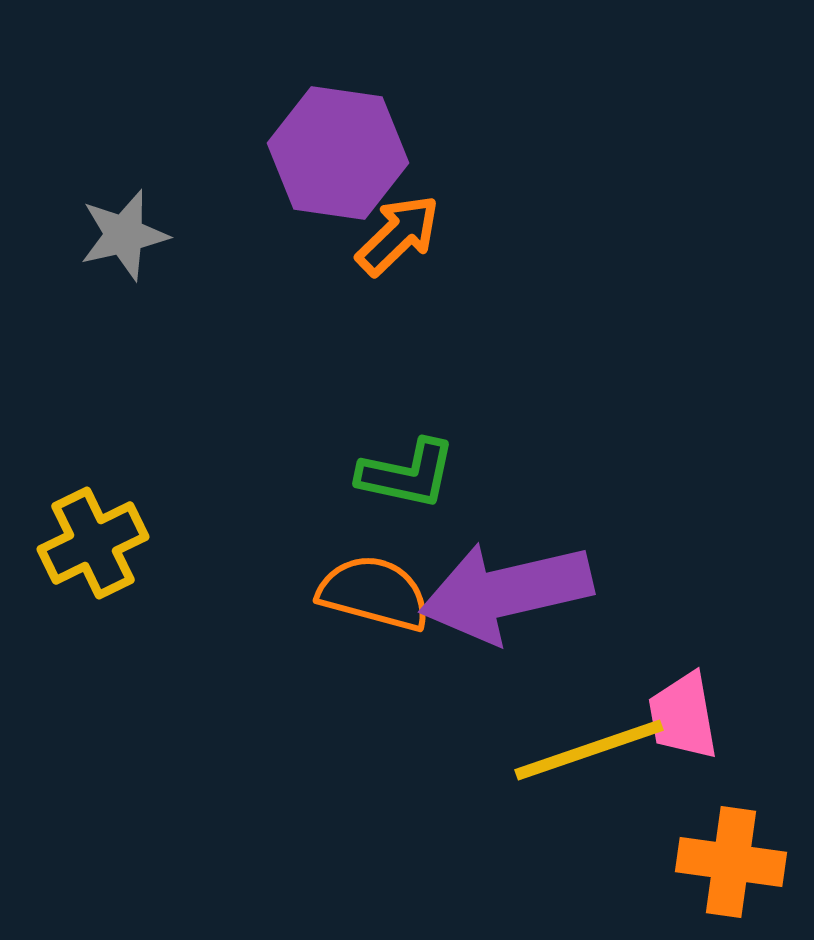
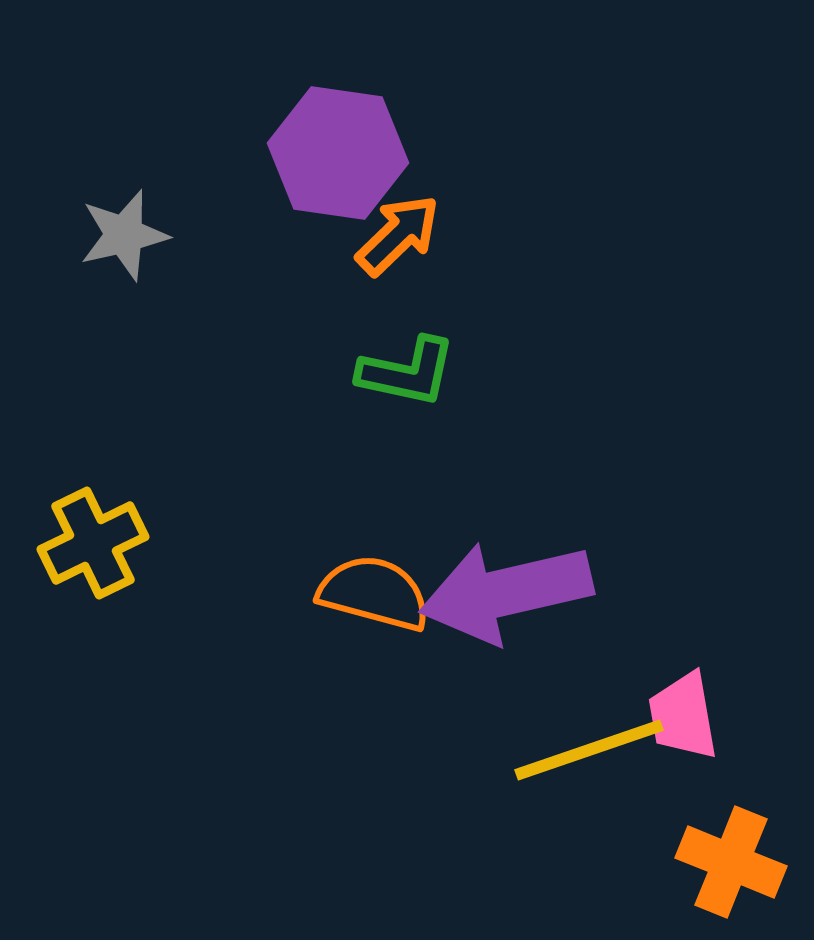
green L-shape: moved 102 px up
orange cross: rotated 14 degrees clockwise
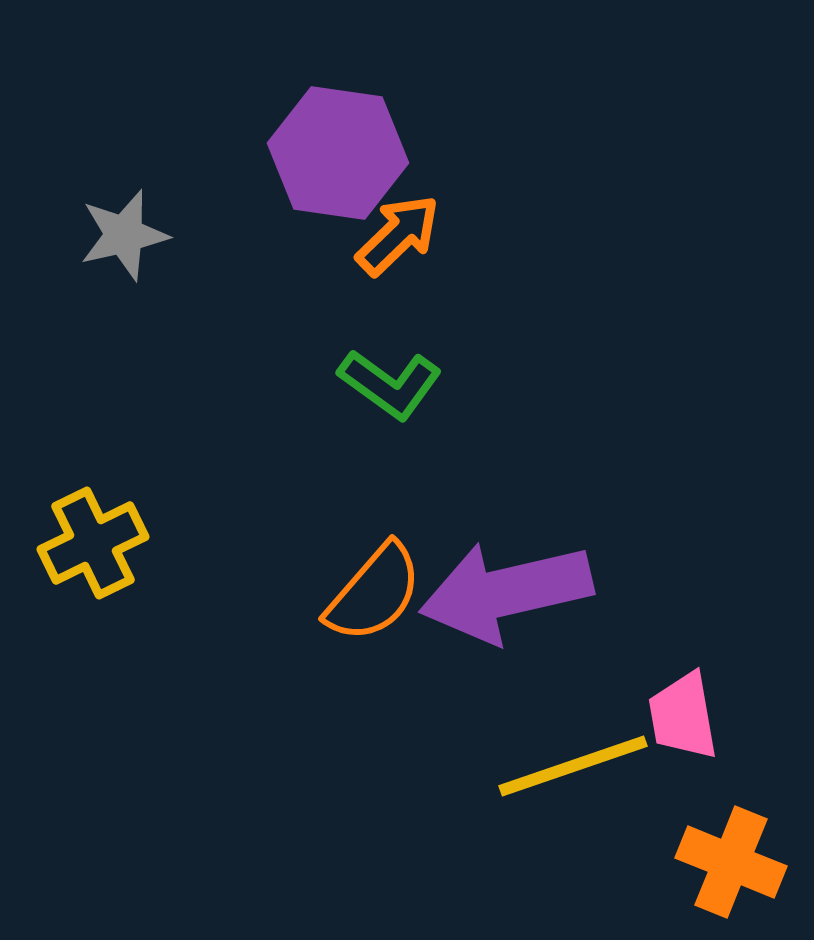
green L-shape: moved 17 px left, 12 px down; rotated 24 degrees clockwise
orange semicircle: rotated 116 degrees clockwise
yellow line: moved 16 px left, 16 px down
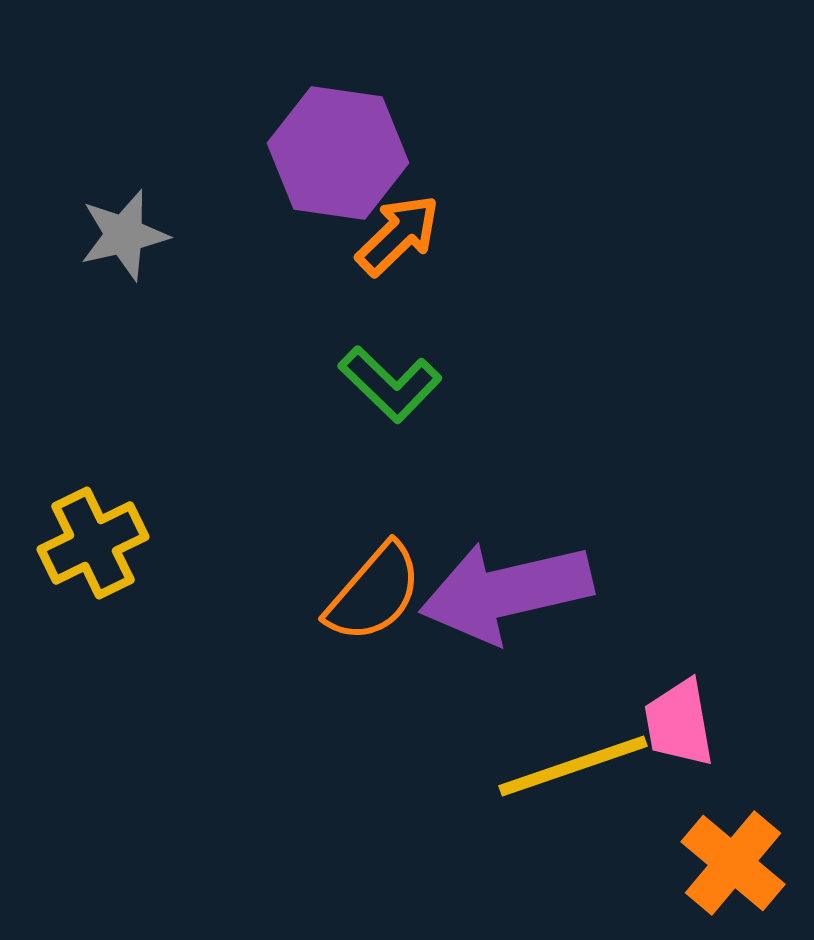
green L-shape: rotated 8 degrees clockwise
pink trapezoid: moved 4 px left, 7 px down
orange cross: moved 2 px right, 1 px down; rotated 18 degrees clockwise
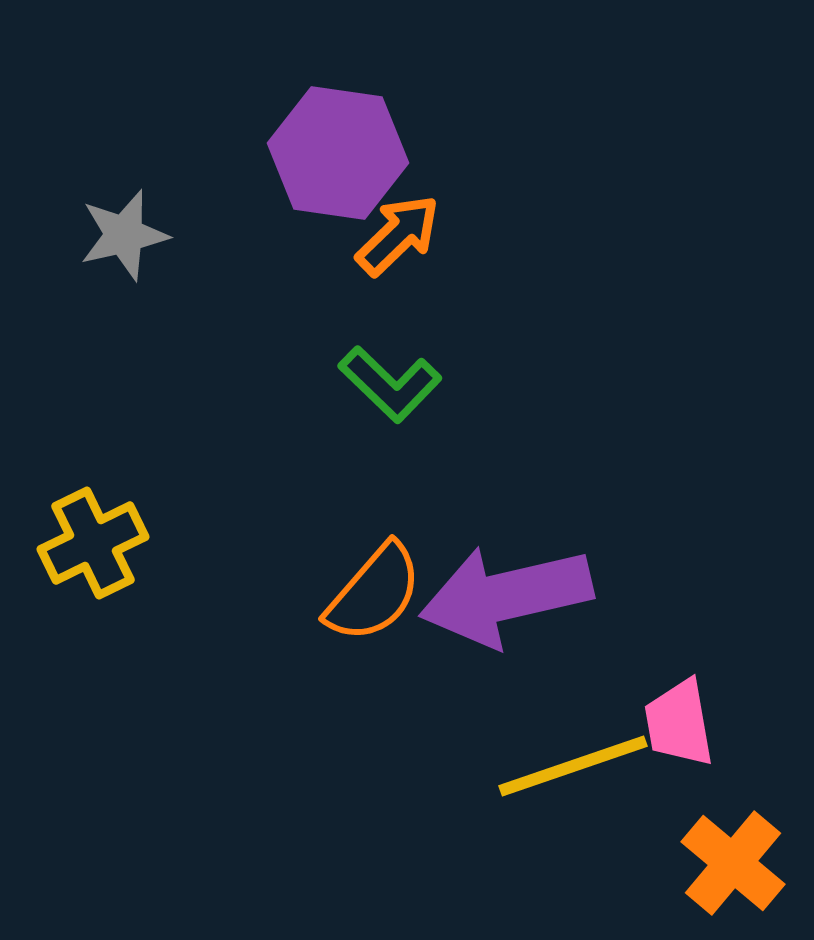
purple arrow: moved 4 px down
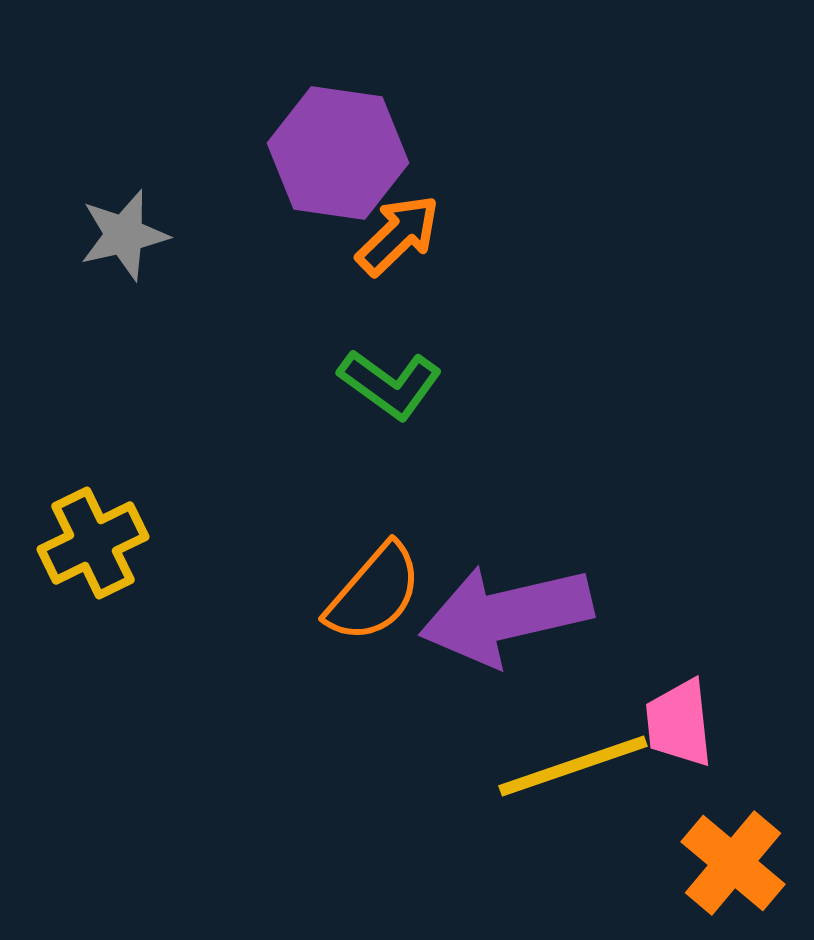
green L-shape: rotated 8 degrees counterclockwise
purple arrow: moved 19 px down
pink trapezoid: rotated 4 degrees clockwise
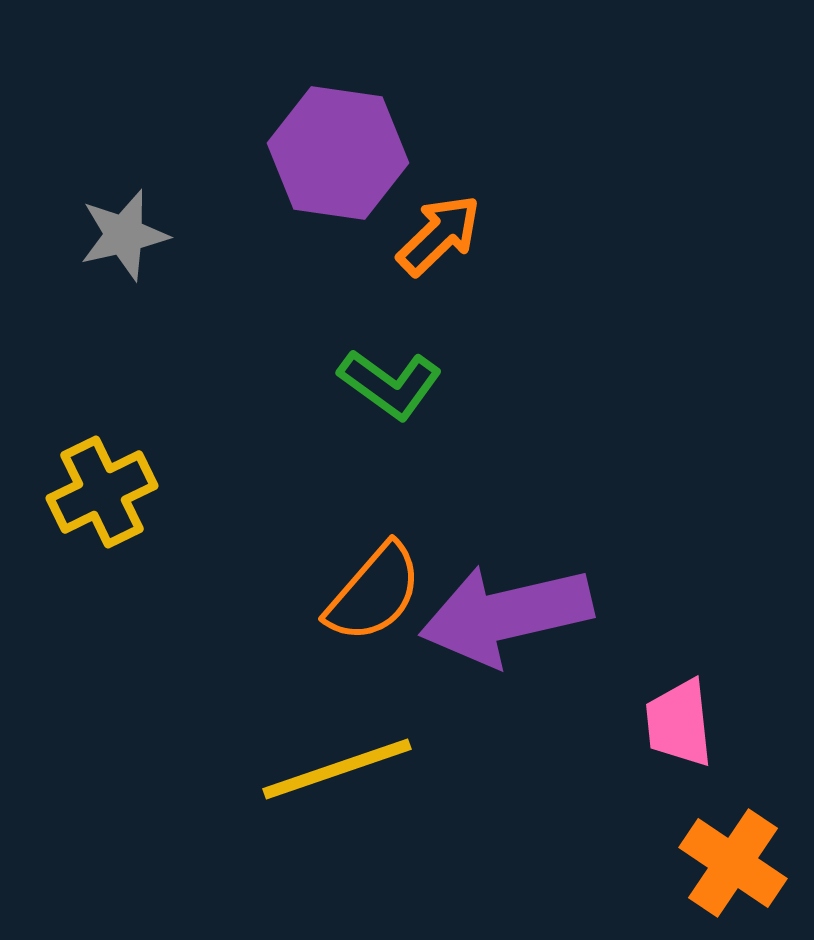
orange arrow: moved 41 px right
yellow cross: moved 9 px right, 51 px up
yellow line: moved 236 px left, 3 px down
orange cross: rotated 6 degrees counterclockwise
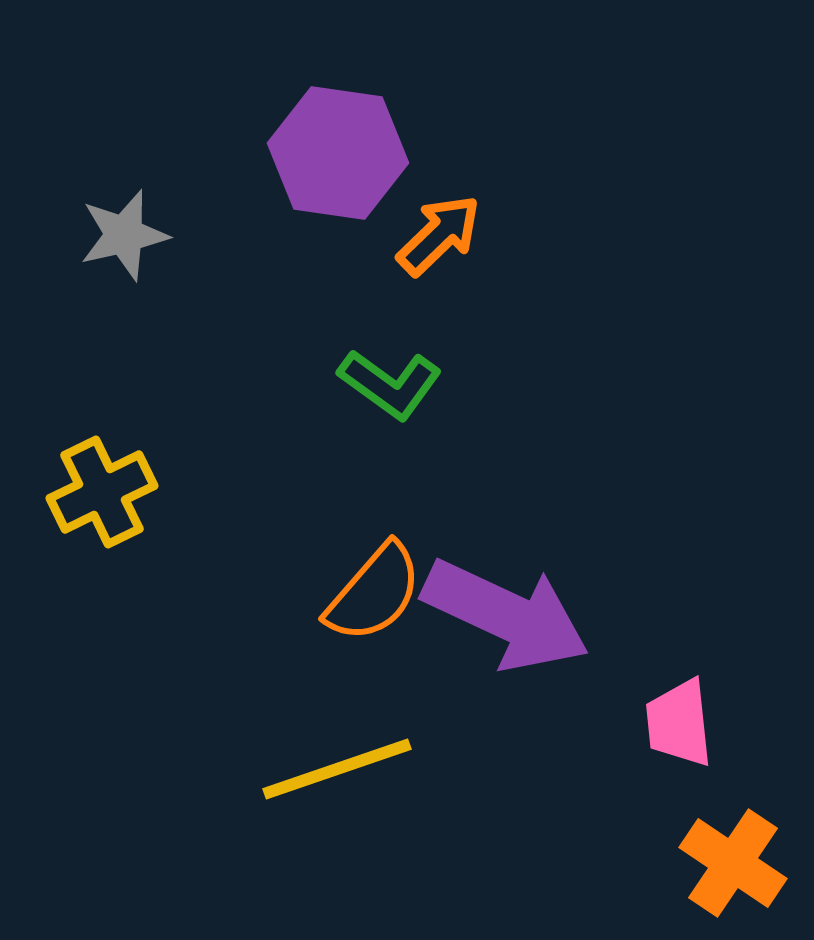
purple arrow: rotated 142 degrees counterclockwise
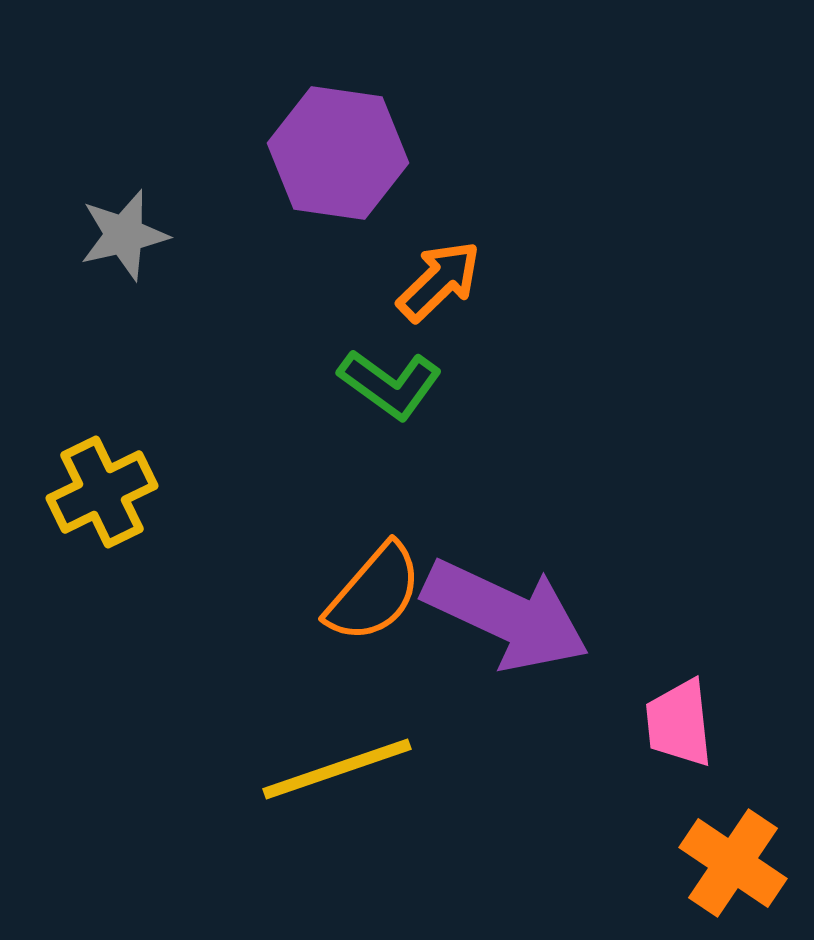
orange arrow: moved 46 px down
